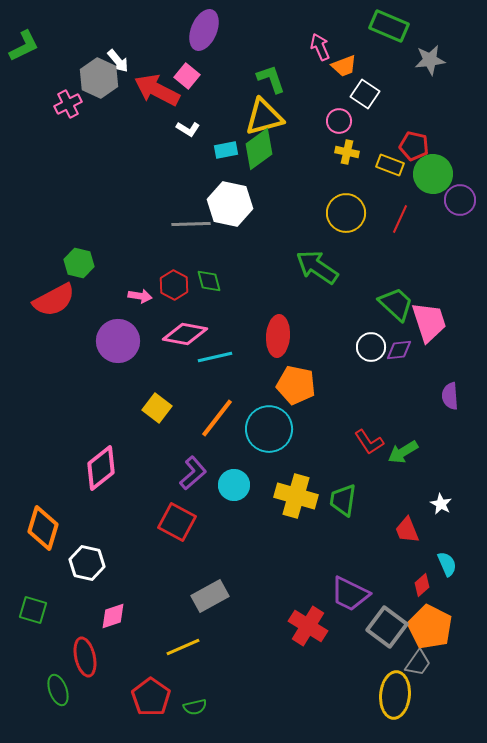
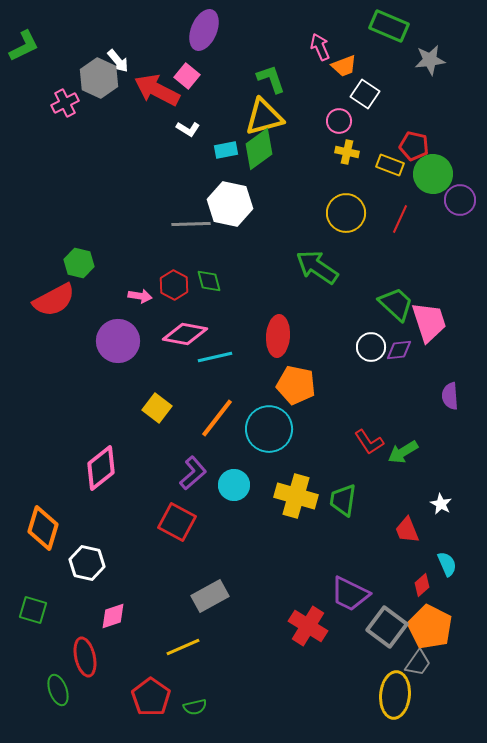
pink cross at (68, 104): moved 3 px left, 1 px up
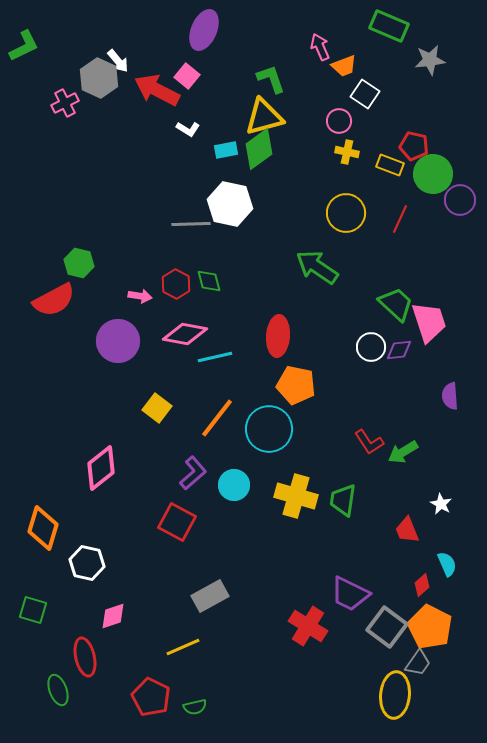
red hexagon at (174, 285): moved 2 px right, 1 px up
red pentagon at (151, 697): rotated 9 degrees counterclockwise
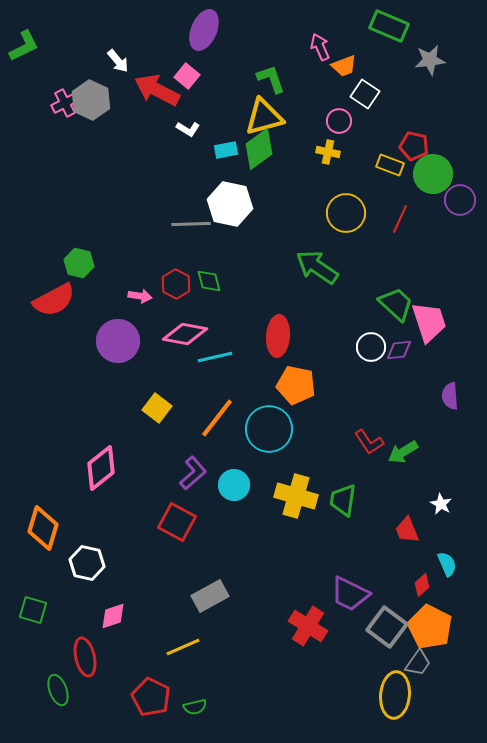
gray hexagon at (99, 78): moved 8 px left, 22 px down
yellow cross at (347, 152): moved 19 px left
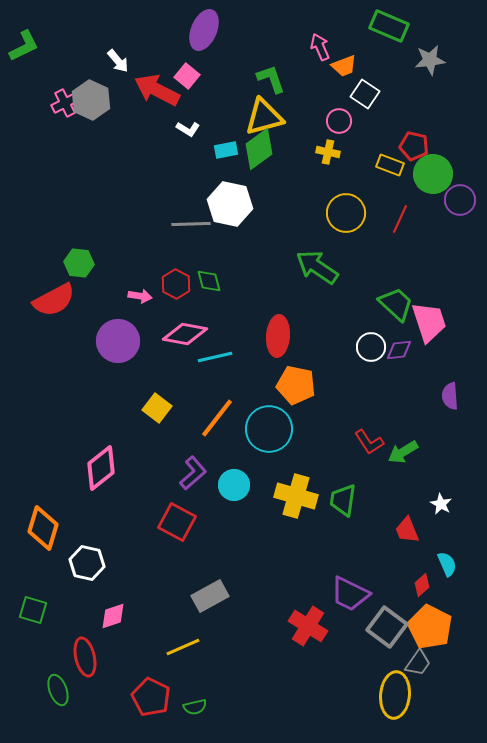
green hexagon at (79, 263): rotated 8 degrees counterclockwise
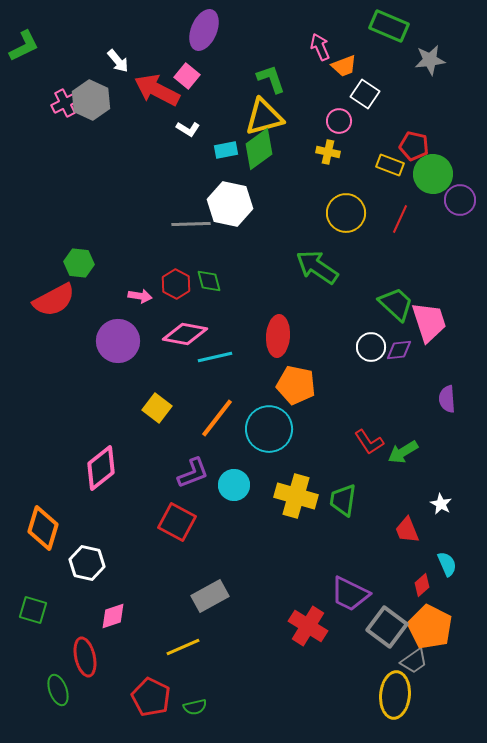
purple semicircle at (450, 396): moved 3 px left, 3 px down
purple L-shape at (193, 473): rotated 20 degrees clockwise
gray trapezoid at (418, 663): moved 4 px left, 2 px up; rotated 20 degrees clockwise
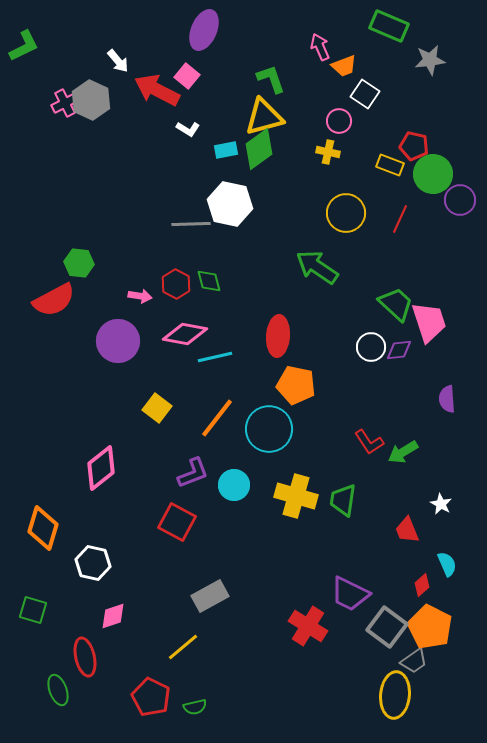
white hexagon at (87, 563): moved 6 px right
yellow line at (183, 647): rotated 16 degrees counterclockwise
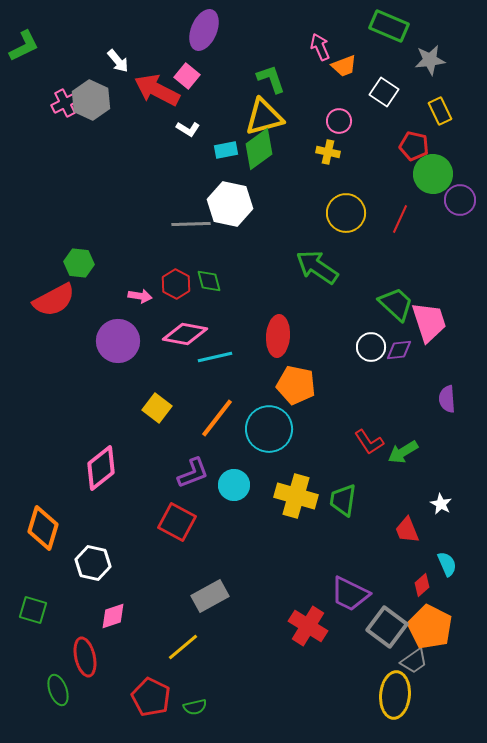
white square at (365, 94): moved 19 px right, 2 px up
yellow rectangle at (390, 165): moved 50 px right, 54 px up; rotated 44 degrees clockwise
